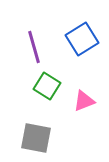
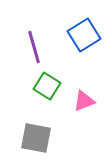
blue square: moved 2 px right, 4 px up
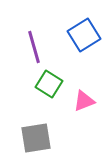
green square: moved 2 px right, 2 px up
gray square: rotated 20 degrees counterclockwise
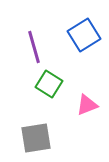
pink triangle: moved 3 px right, 4 px down
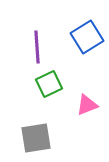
blue square: moved 3 px right, 2 px down
purple line: moved 3 px right; rotated 12 degrees clockwise
green square: rotated 32 degrees clockwise
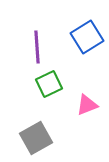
gray square: rotated 20 degrees counterclockwise
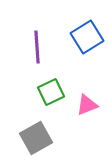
green square: moved 2 px right, 8 px down
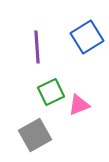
pink triangle: moved 8 px left
gray square: moved 1 px left, 3 px up
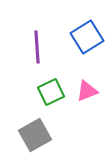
pink triangle: moved 8 px right, 14 px up
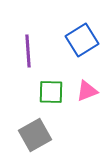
blue square: moved 5 px left, 3 px down
purple line: moved 9 px left, 4 px down
green square: rotated 28 degrees clockwise
